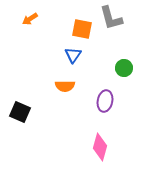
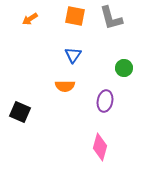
orange square: moved 7 px left, 13 px up
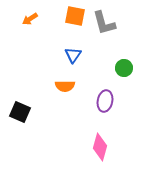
gray L-shape: moved 7 px left, 5 px down
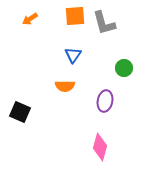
orange square: rotated 15 degrees counterclockwise
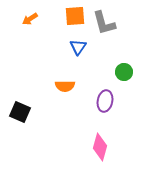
blue triangle: moved 5 px right, 8 px up
green circle: moved 4 px down
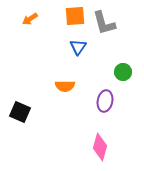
green circle: moved 1 px left
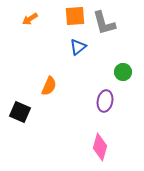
blue triangle: rotated 18 degrees clockwise
orange semicircle: moved 16 px left; rotated 66 degrees counterclockwise
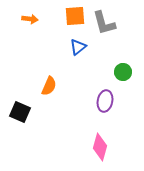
orange arrow: rotated 140 degrees counterclockwise
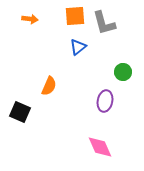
pink diamond: rotated 40 degrees counterclockwise
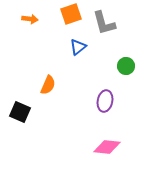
orange square: moved 4 px left, 2 px up; rotated 15 degrees counterclockwise
green circle: moved 3 px right, 6 px up
orange semicircle: moved 1 px left, 1 px up
pink diamond: moved 7 px right; rotated 60 degrees counterclockwise
